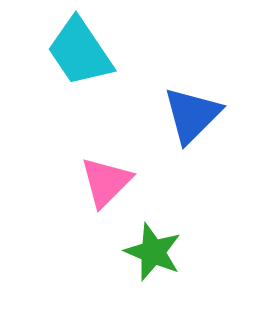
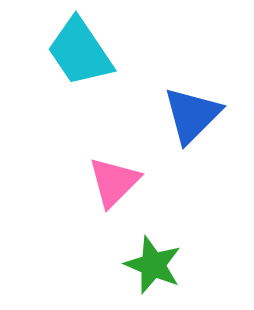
pink triangle: moved 8 px right
green star: moved 13 px down
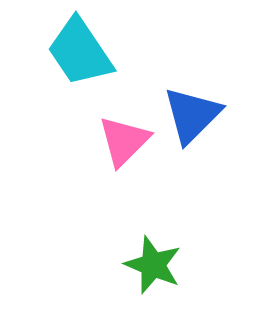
pink triangle: moved 10 px right, 41 px up
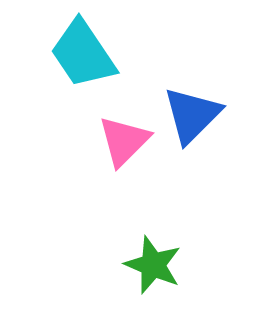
cyan trapezoid: moved 3 px right, 2 px down
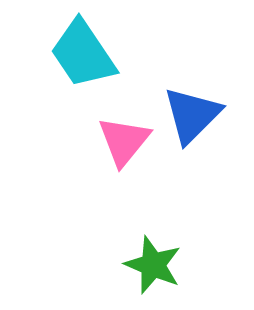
pink triangle: rotated 6 degrees counterclockwise
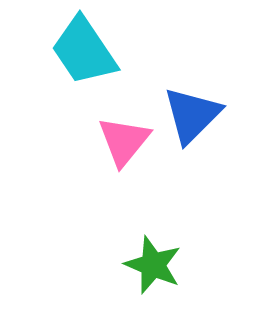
cyan trapezoid: moved 1 px right, 3 px up
